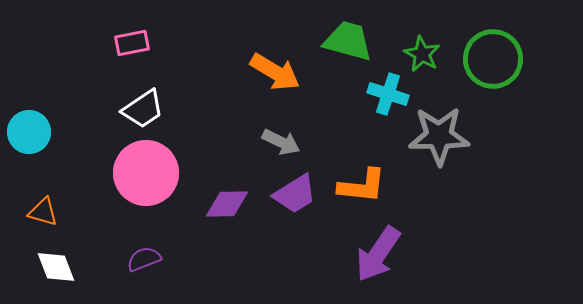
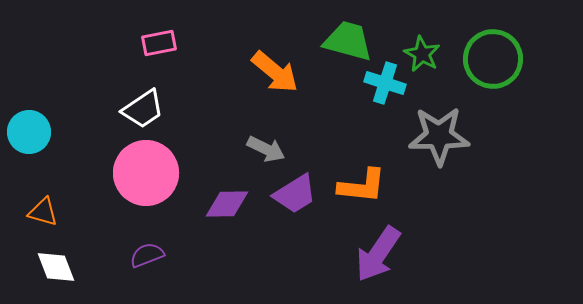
pink rectangle: moved 27 px right
orange arrow: rotated 9 degrees clockwise
cyan cross: moved 3 px left, 11 px up
gray arrow: moved 15 px left, 7 px down
purple semicircle: moved 3 px right, 4 px up
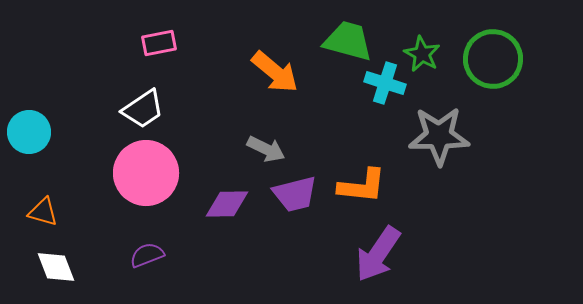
purple trapezoid: rotated 18 degrees clockwise
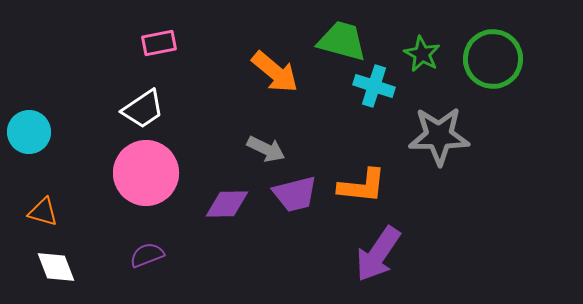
green trapezoid: moved 6 px left
cyan cross: moved 11 px left, 3 px down
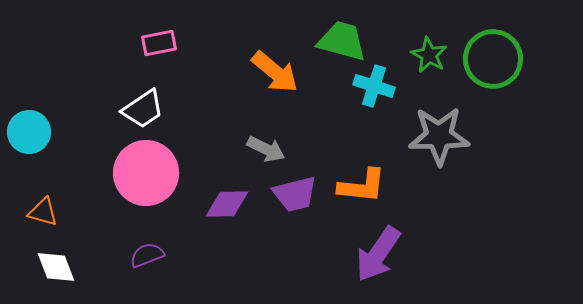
green star: moved 7 px right, 1 px down
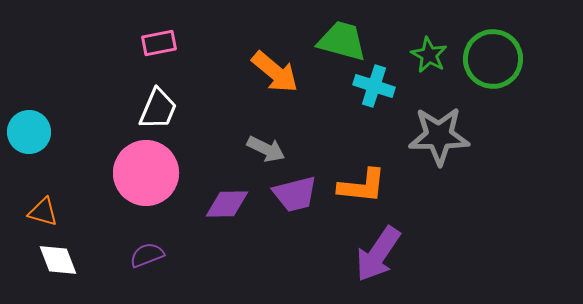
white trapezoid: moved 15 px right; rotated 33 degrees counterclockwise
white diamond: moved 2 px right, 7 px up
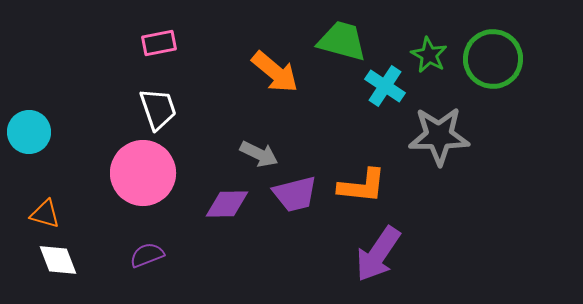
cyan cross: moved 11 px right; rotated 15 degrees clockwise
white trapezoid: rotated 42 degrees counterclockwise
gray arrow: moved 7 px left, 5 px down
pink circle: moved 3 px left
orange triangle: moved 2 px right, 2 px down
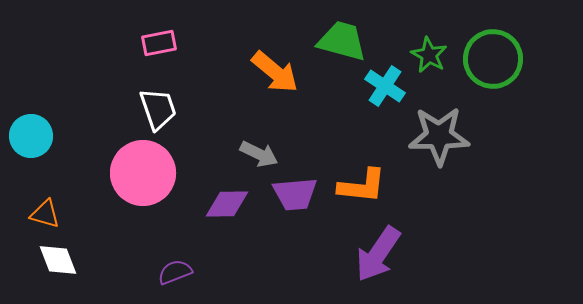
cyan circle: moved 2 px right, 4 px down
purple trapezoid: rotated 9 degrees clockwise
purple semicircle: moved 28 px right, 17 px down
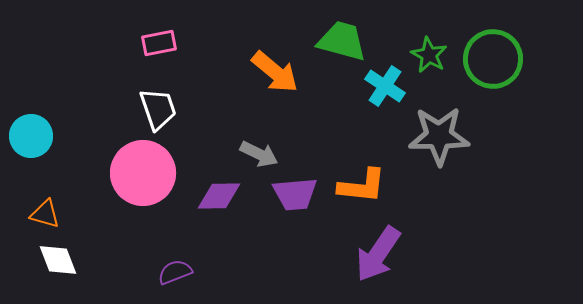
purple diamond: moved 8 px left, 8 px up
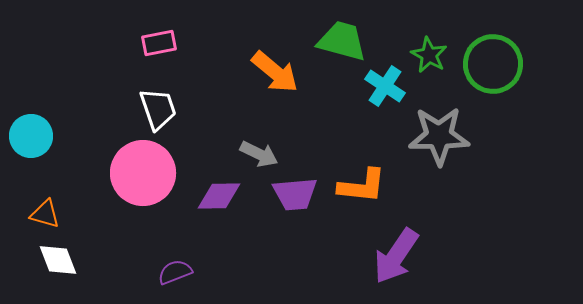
green circle: moved 5 px down
purple arrow: moved 18 px right, 2 px down
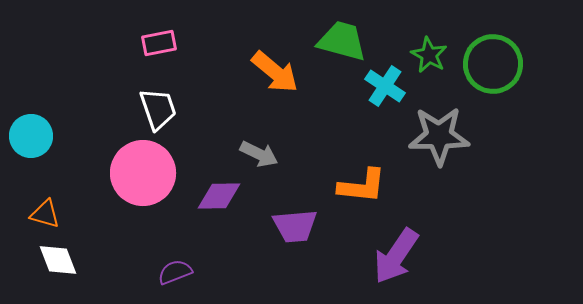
purple trapezoid: moved 32 px down
